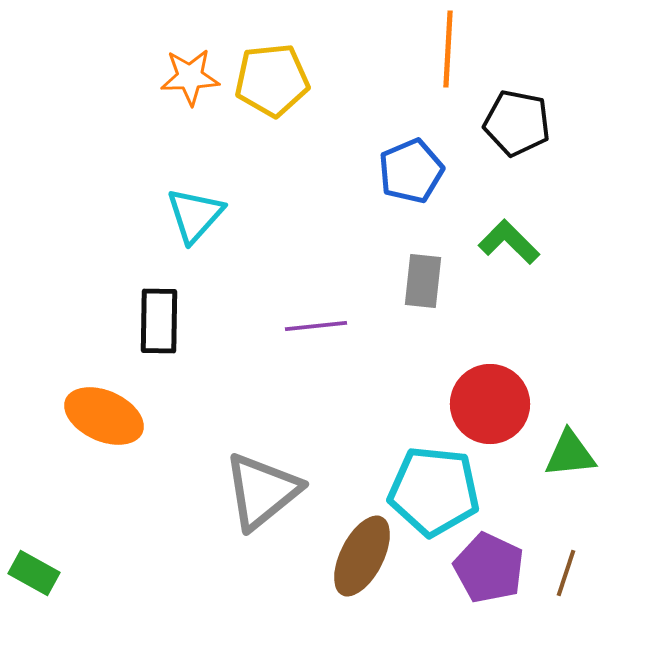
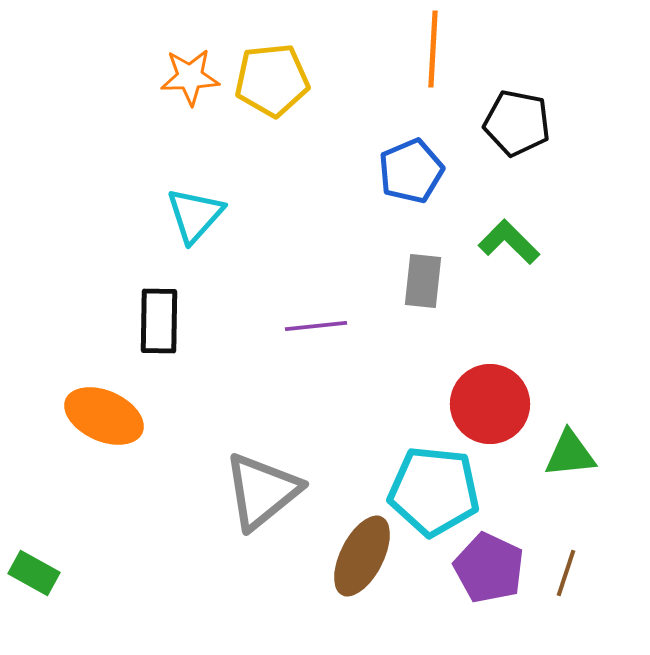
orange line: moved 15 px left
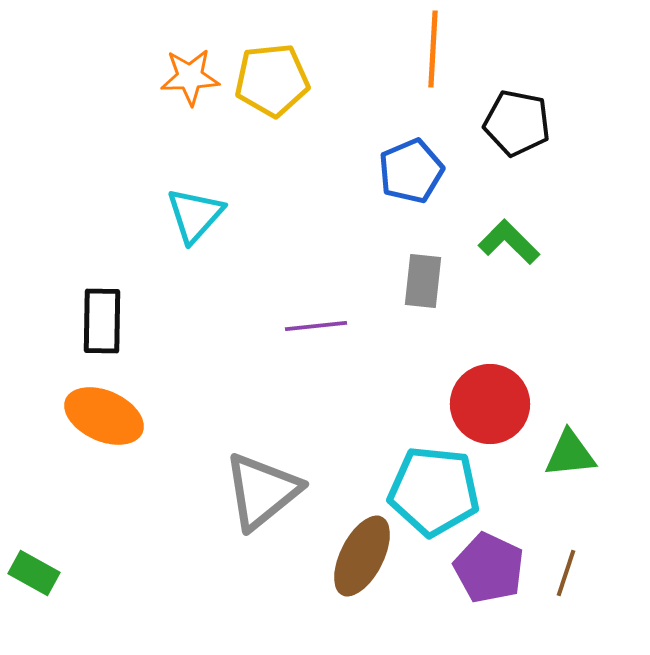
black rectangle: moved 57 px left
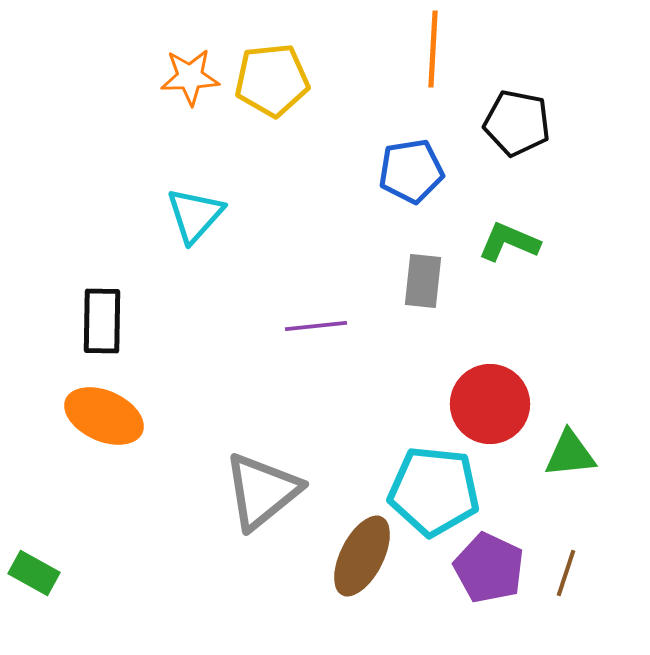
blue pentagon: rotated 14 degrees clockwise
green L-shape: rotated 22 degrees counterclockwise
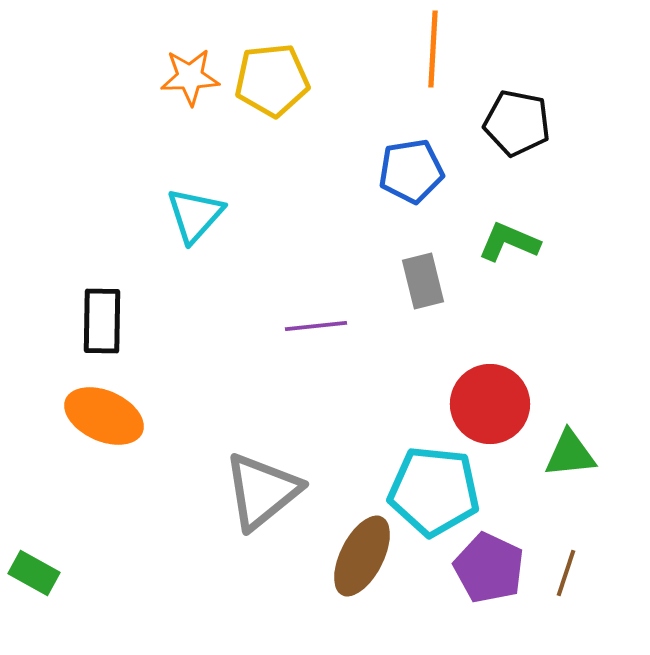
gray rectangle: rotated 20 degrees counterclockwise
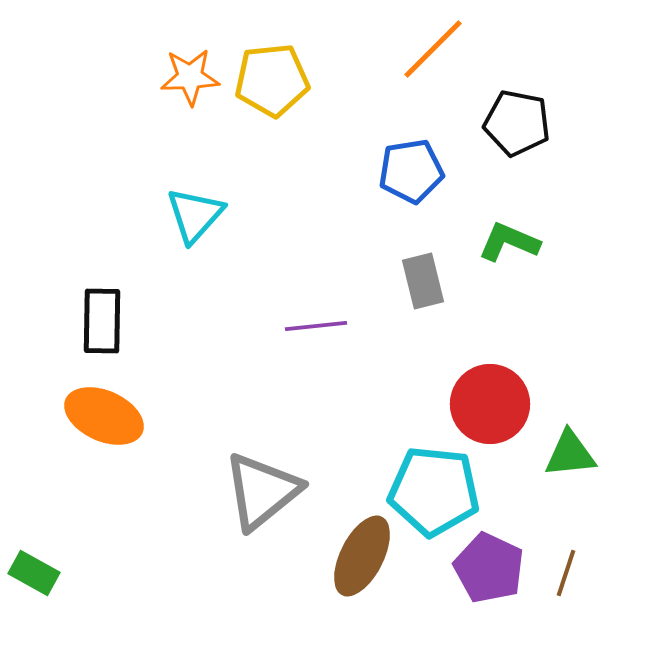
orange line: rotated 42 degrees clockwise
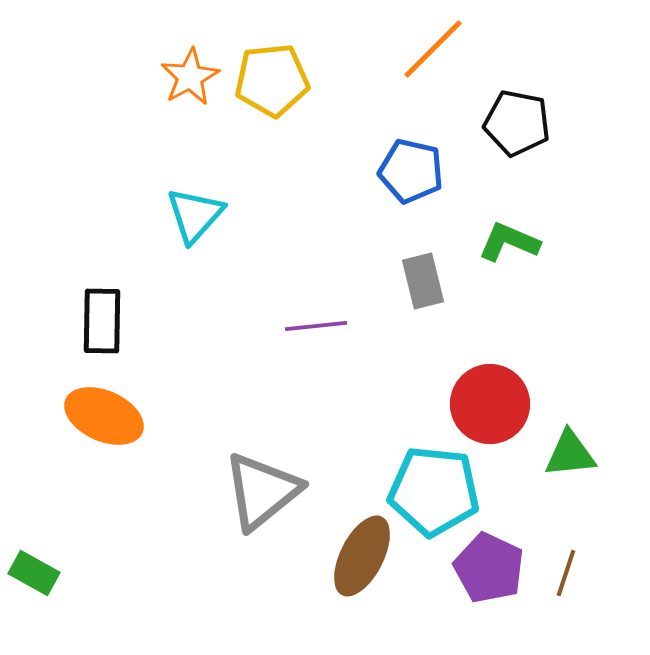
orange star: rotated 26 degrees counterclockwise
blue pentagon: rotated 22 degrees clockwise
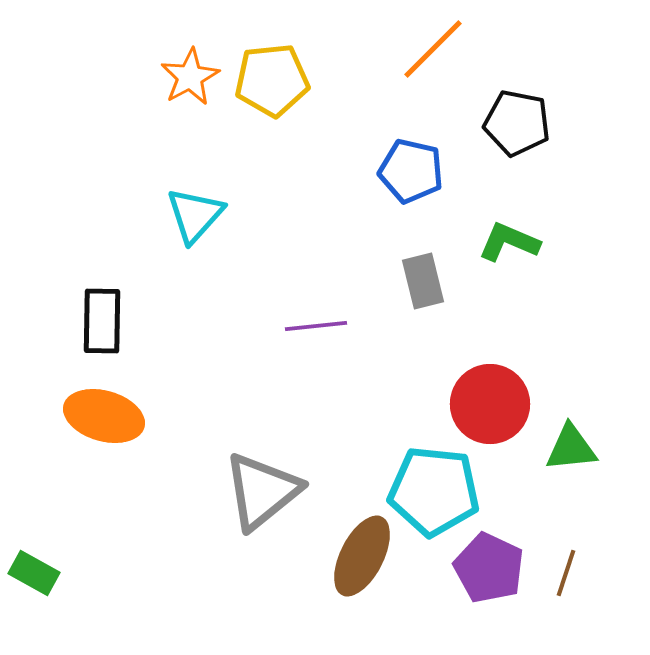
orange ellipse: rotated 8 degrees counterclockwise
green triangle: moved 1 px right, 6 px up
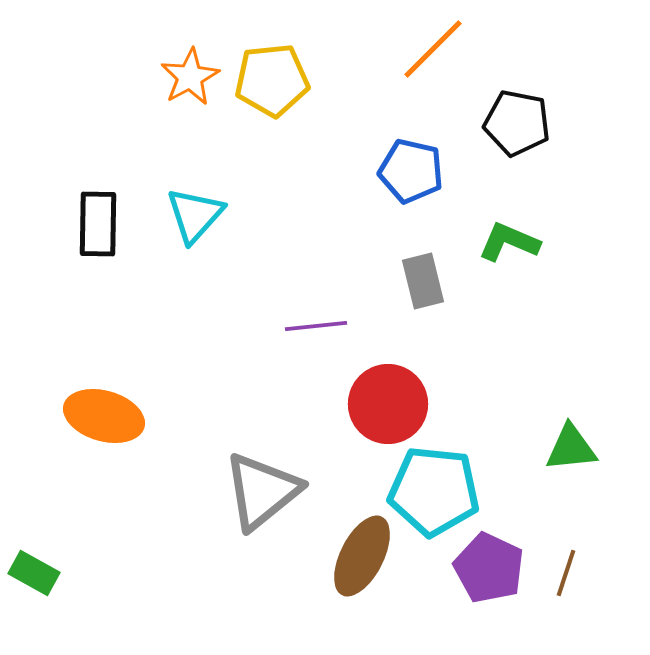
black rectangle: moved 4 px left, 97 px up
red circle: moved 102 px left
